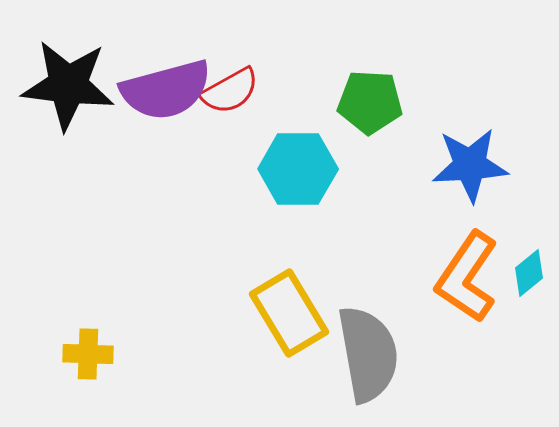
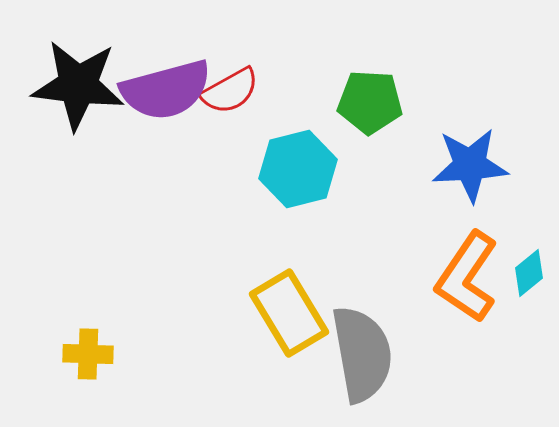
black star: moved 10 px right
cyan hexagon: rotated 14 degrees counterclockwise
gray semicircle: moved 6 px left
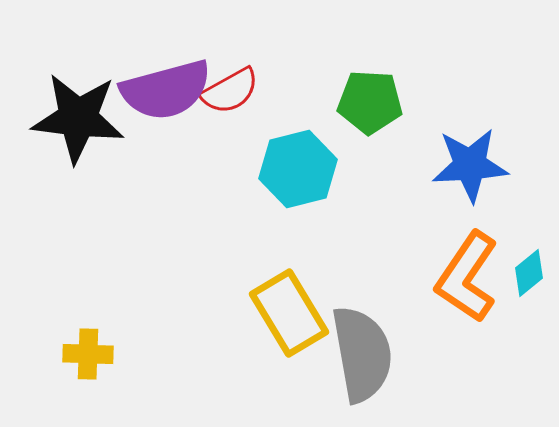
black star: moved 33 px down
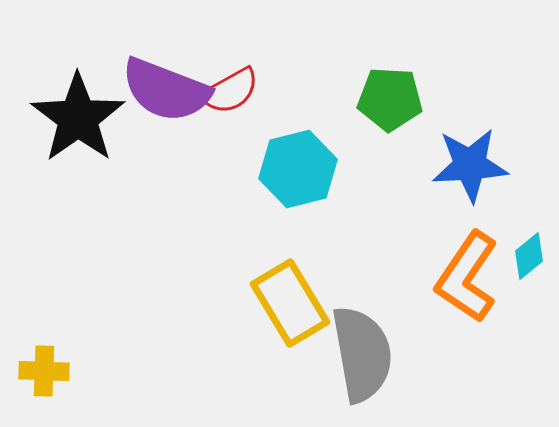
purple semicircle: rotated 36 degrees clockwise
green pentagon: moved 20 px right, 3 px up
black star: rotated 30 degrees clockwise
cyan diamond: moved 17 px up
yellow rectangle: moved 1 px right, 10 px up
yellow cross: moved 44 px left, 17 px down
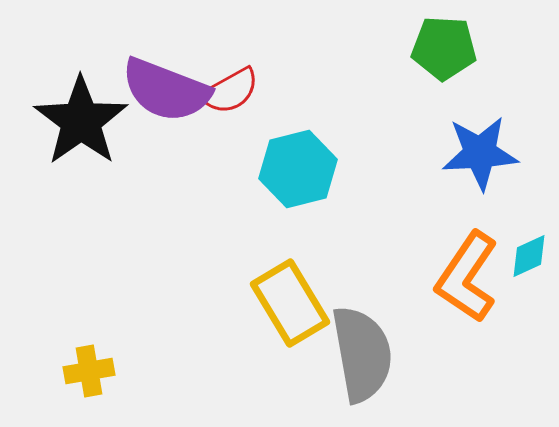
green pentagon: moved 54 px right, 51 px up
black star: moved 3 px right, 3 px down
blue star: moved 10 px right, 12 px up
cyan diamond: rotated 15 degrees clockwise
yellow cross: moved 45 px right; rotated 12 degrees counterclockwise
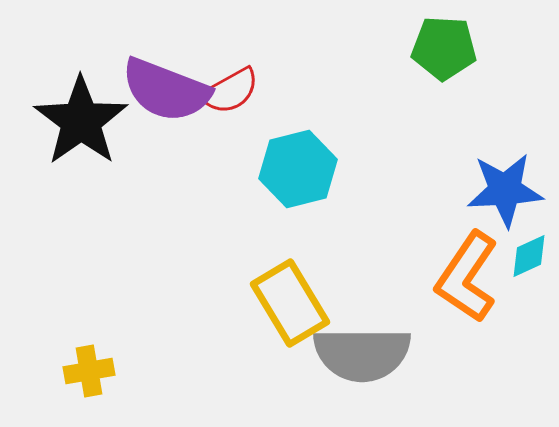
blue star: moved 25 px right, 37 px down
gray semicircle: rotated 100 degrees clockwise
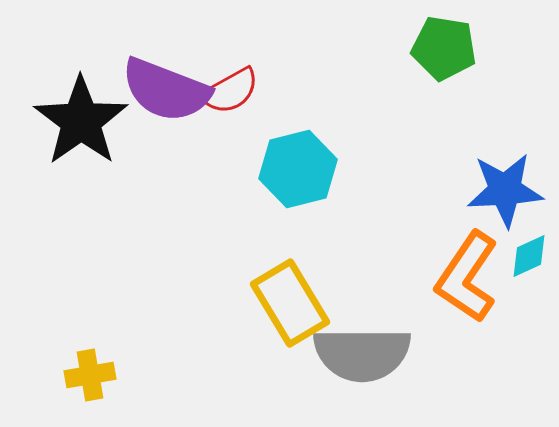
green pentagon: rotated 6 degrees clockwise
yellow cross: moved 1 px right, 4 px down
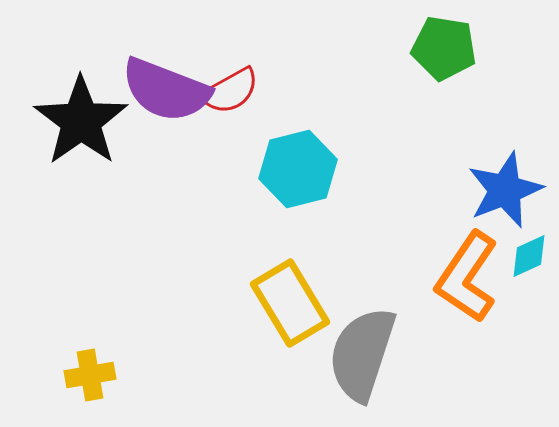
blue star: rotated 18 degrees counterclockwise
gray semicircle: rotated 108 degrees clockwise
